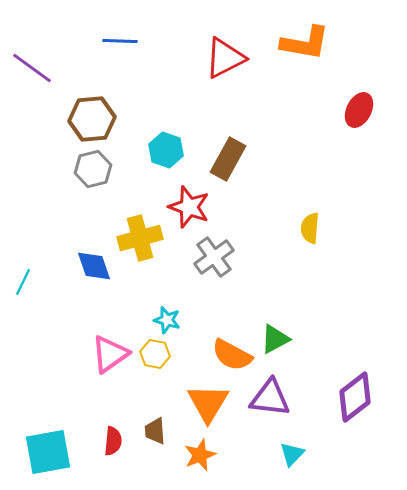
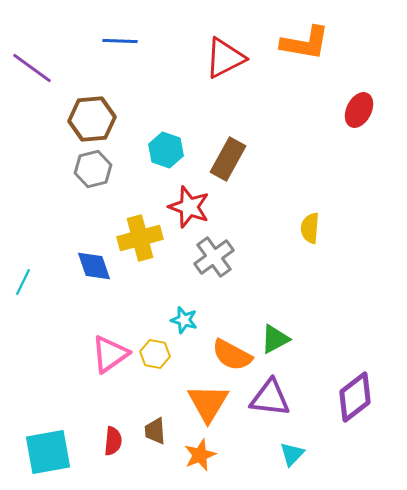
cyan star: moved 17 px right
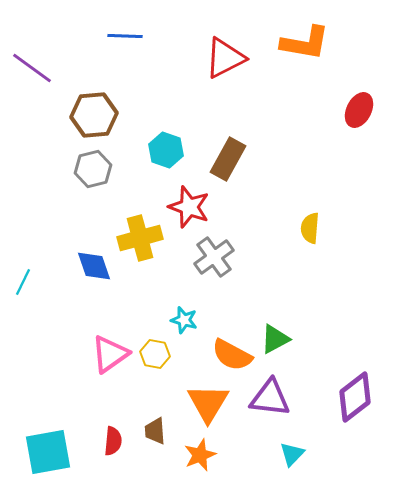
blue line: moved 5 px right, 5 px up
brown hexagon: moved 2 px right, 4 px up
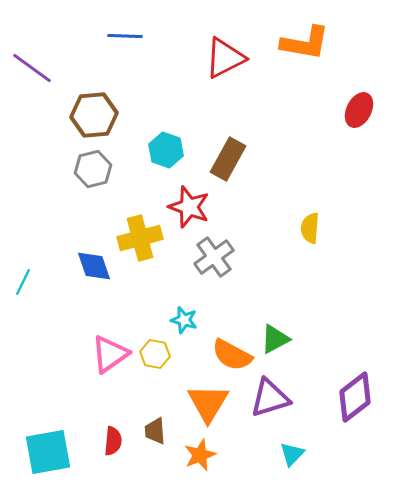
purple triangle: rotated 24 degrees counterclockwise
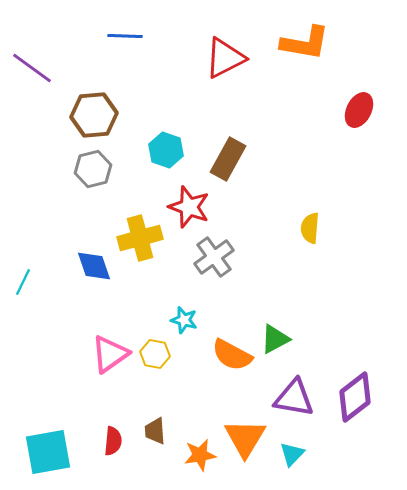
purple triangle: moved 24 px right; rotated 27 degrees clockwise
orange triangle: moved 37 px right, 35 px down
orange star: rotated 12 degrees clockwise
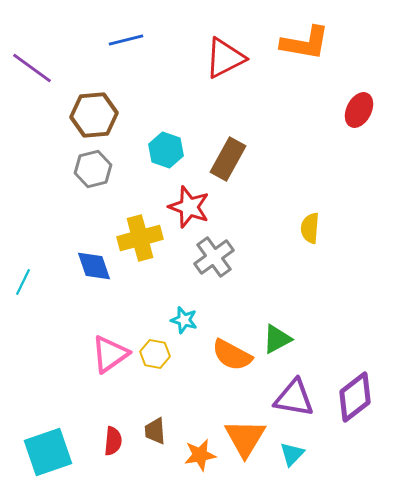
blue line: moved 1 px right, 4 px down; rotated 16 degrees counterclockwise
green triangle: moved 2 px right
cyan square: rotated 9 degrees counterclockwise
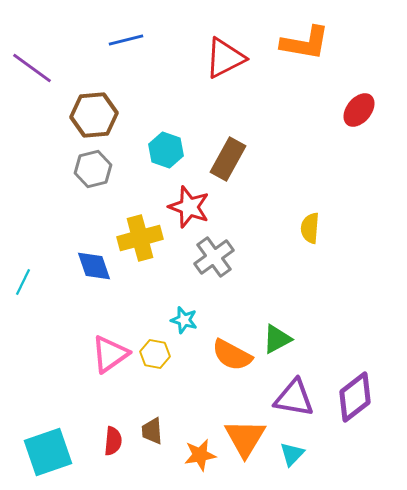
red ellipse: rotated 12 degrees clockwise
brown trapezoid: moved 3 px left
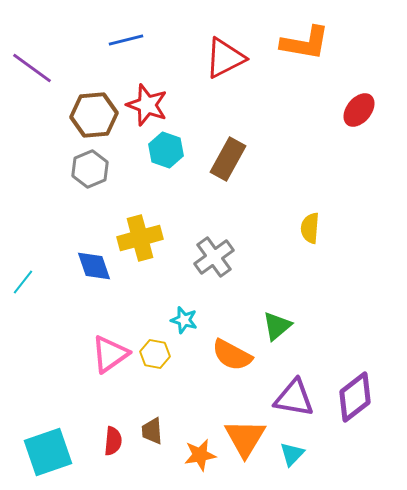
gray hexagon: moved 3 px left; rotated 9 degrees counterclockwise
red star: moved 42 px left, 102 px up
cyan line: rotated 12 degrees clockwise
green triangle: moved 13 px up; rotated 12 degrees counterclockwise
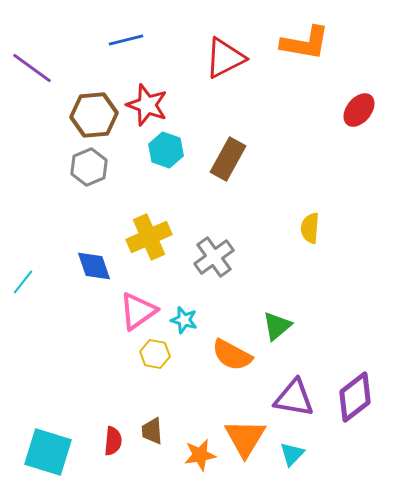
gray hexagon: moved 1 px left, 2 px up
yellow cross: moved 9 px right, 1 px up; rotated 9 degrees counterclockwise
pink triangle: moved 28 px right, 43 px up
cyan square: rotated 36 degrees clockwise
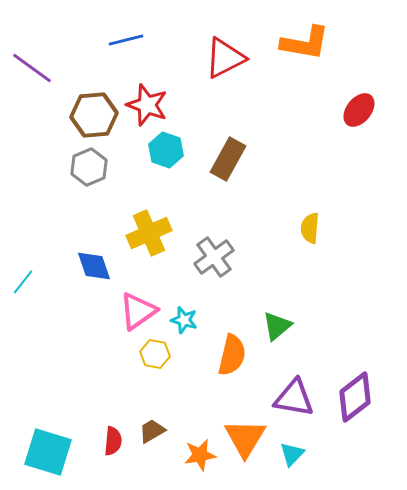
yellow cross: moved 4 px up
orange semicircle: rotated 105 degrees counterclockwise
brown trapezoid: rotated 64 degrees clockwise
